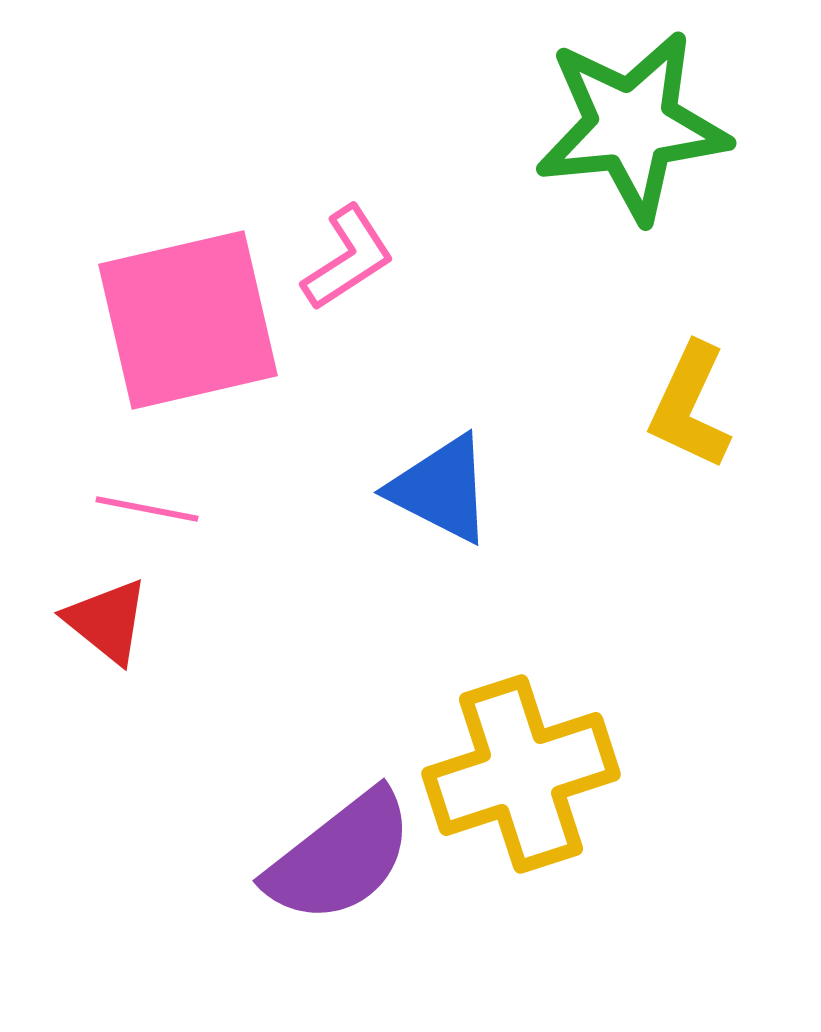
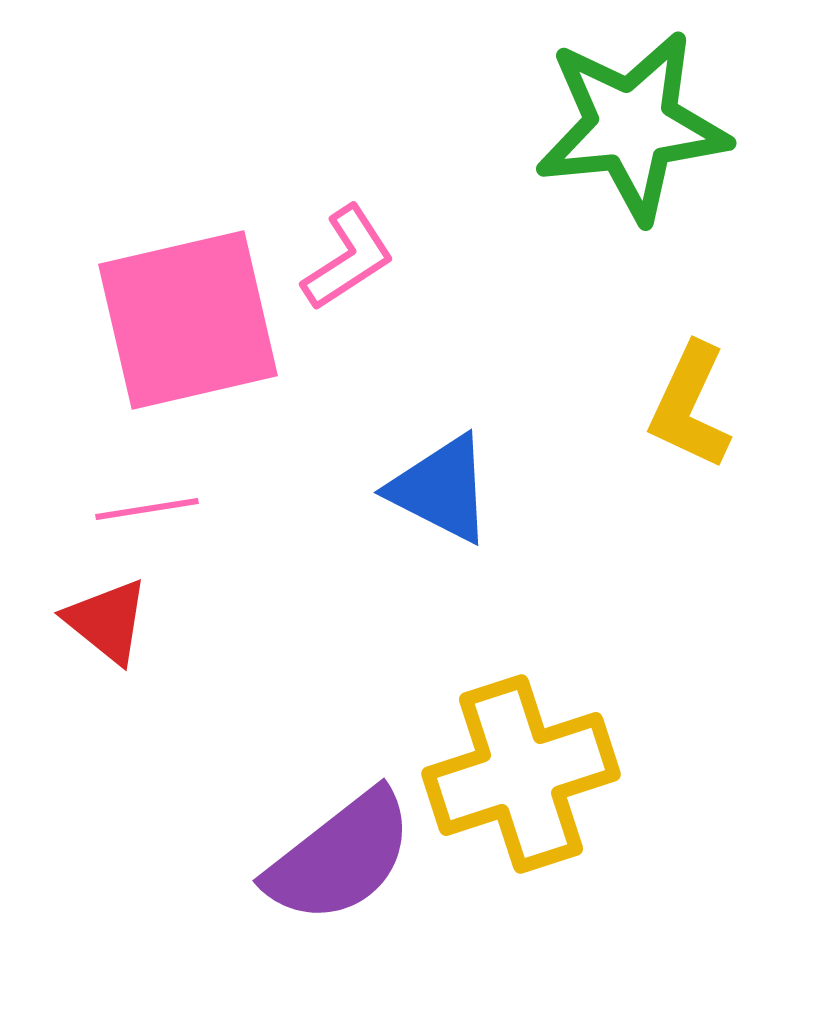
pink line: rotated 20 degrees counterclockwise
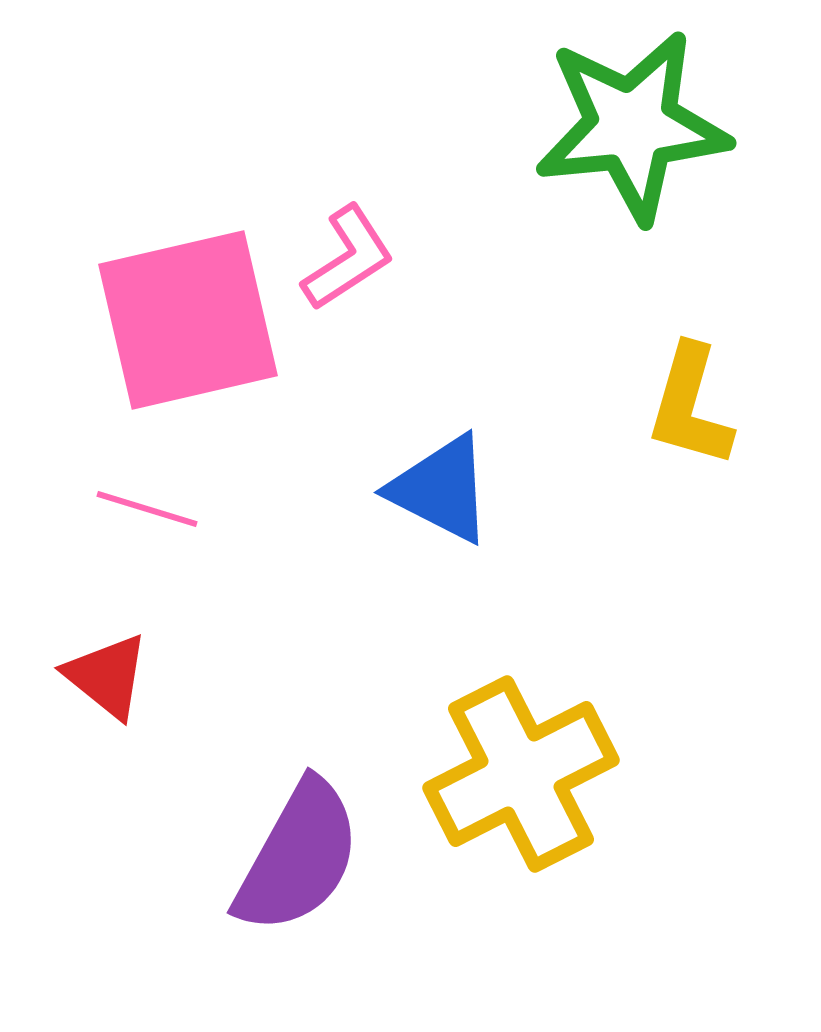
yellow L-shape: rotated 9 degrees counterclockwise
pink line: rotated 26 degrees clockwise
red triangle: moved 55 px down
yellow cross: rotated 9 degrees counterclockwise
purple semicircle: moved 42 px left; rotated 23 degrees counterclockwise
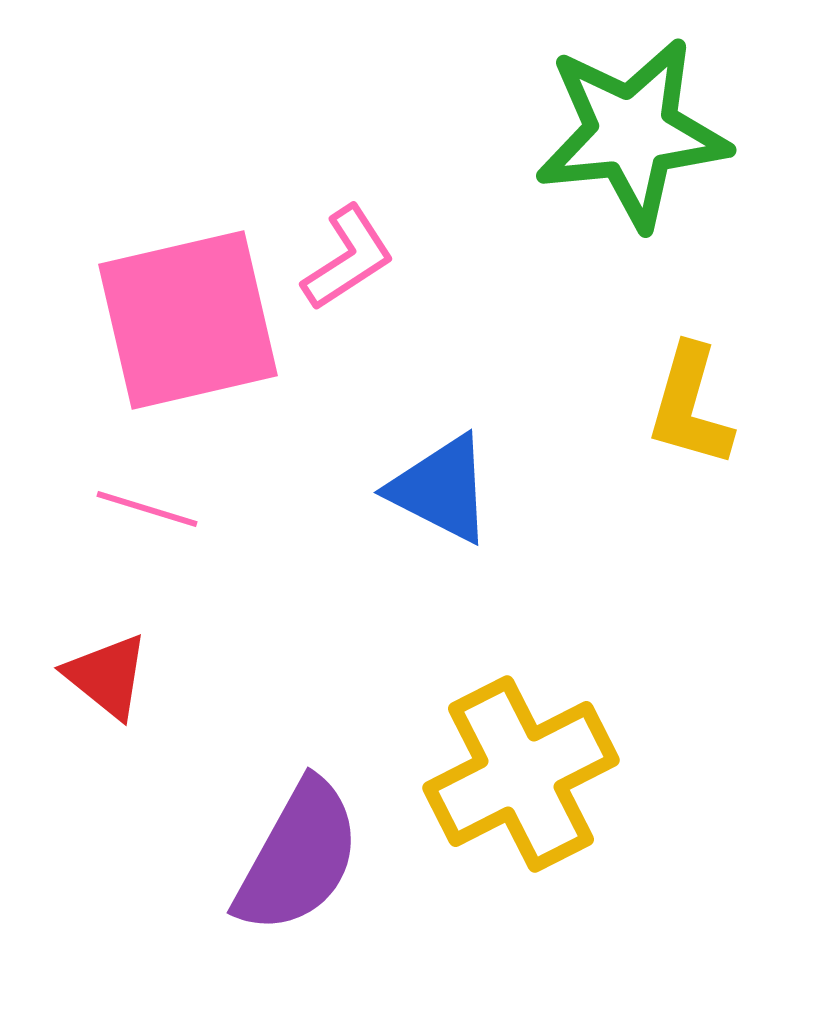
green star: moved 7 px down
